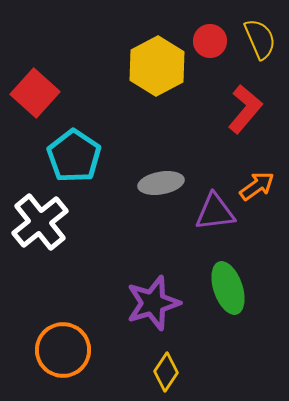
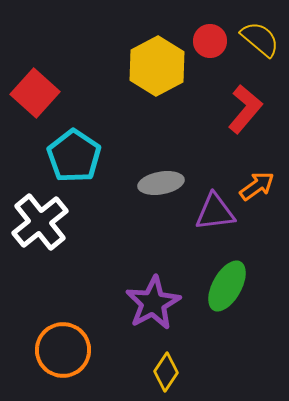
yellow semicircle: rotated 27 degrees counterclockwise
green ellipse: moved 1 px left, 2 px up; rotated 48 degrees clockwise
purple star: rotated 12 degrees counterclockwise
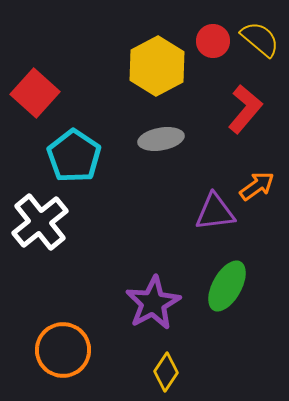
red circle: moved 3 px right
gray ellipse: moved 44 px up
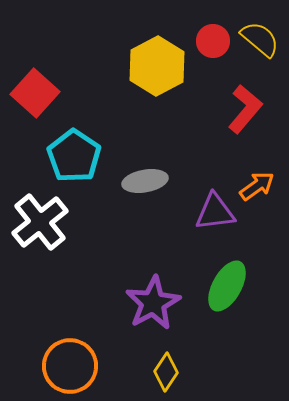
gray ellipse: moved 16 px left, 42 px down
orange circle: moved 7 px right, 16 px down
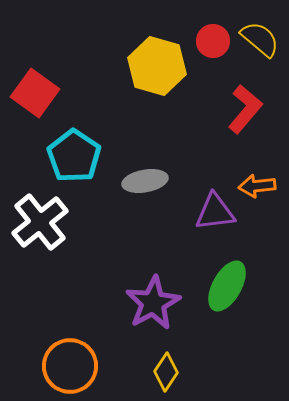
yellow hexagon: rotated 16 degrees counterclockwise
red square: rotated 6 degrees counterclockwise
orange arrow: rotated 150 degrees counterclockwise
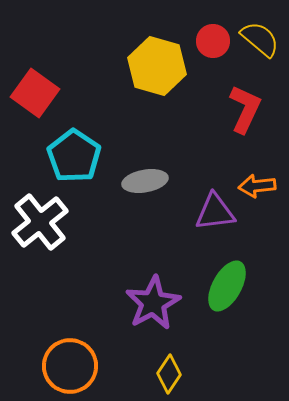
red L-shape: rotated 15 degrees counterclockwise
yellow diamond: moved 3 px right, 2 px down
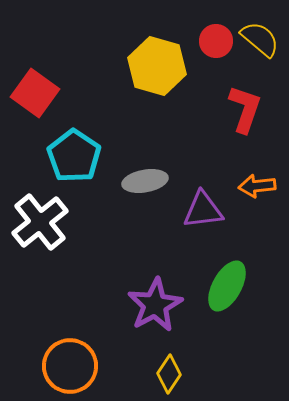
red circle: moved 3 px right
red L-shape: rotated 6 degrees counterclockwise
purple triangle: moved 12 px left, 2 px up
purple star: moved 2 px right, 2 px down
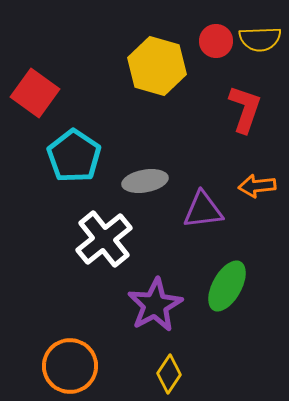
yellow semicircle: rotated 138 degrees clockwise
white cross: moved 64 px right, 17 px down
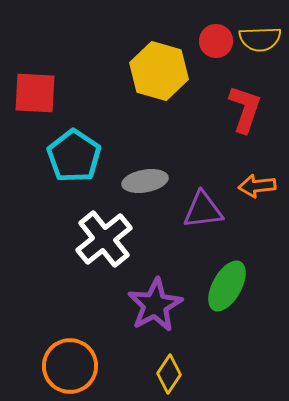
yellow hexagon: moved 2 px right, 5 px down
red square: rotated 33 degrees counterclockwise
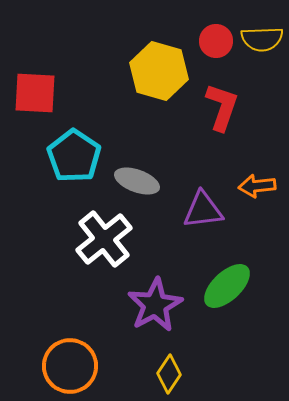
yellow semicircle: moved 2 px right
red L-shape: moved 23 px left, 2 px up
gray ellipse: moved 8 px left; rotated 30 degrees clockwise
green ellipse: rotated 18 degrees clockwise
